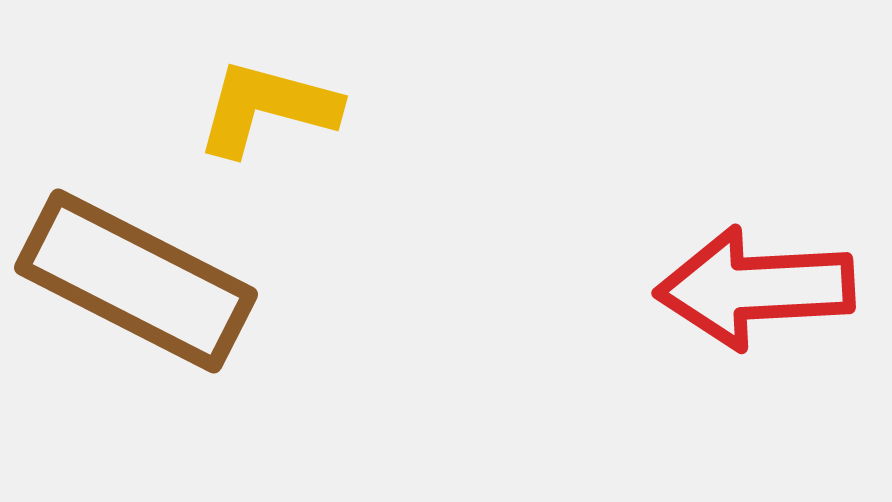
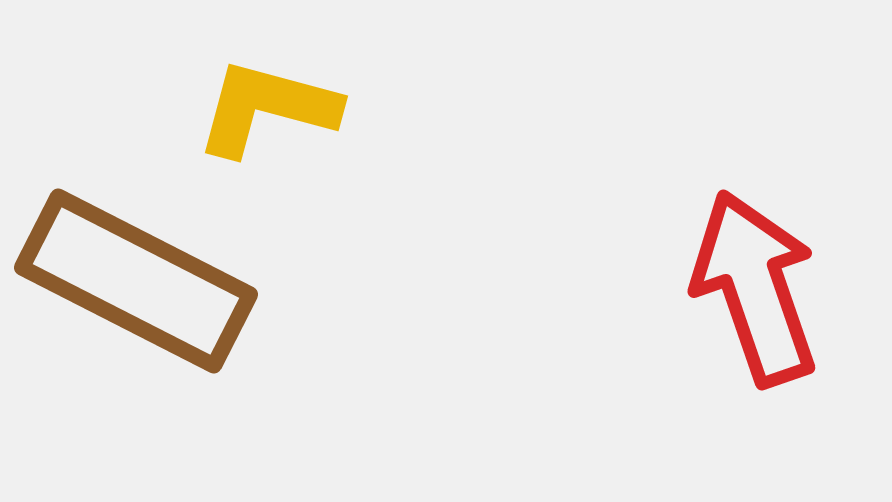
red arrow: rotated 74 degrees clockwise
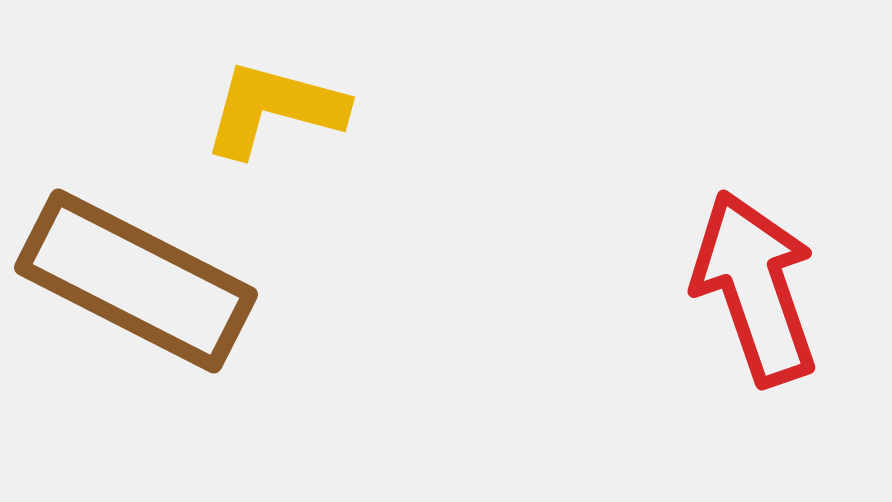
yellow L-shape: moved 7 px right, 1 px down
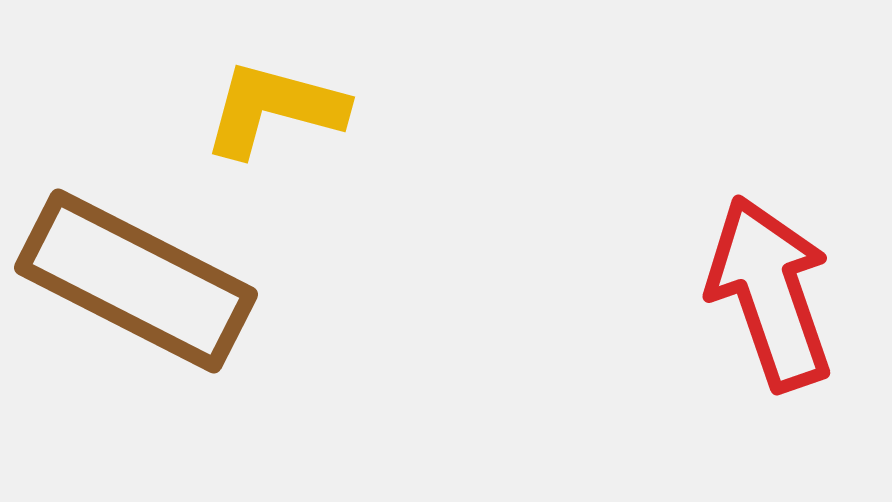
red arrow: moved 15 px right, 5 px down
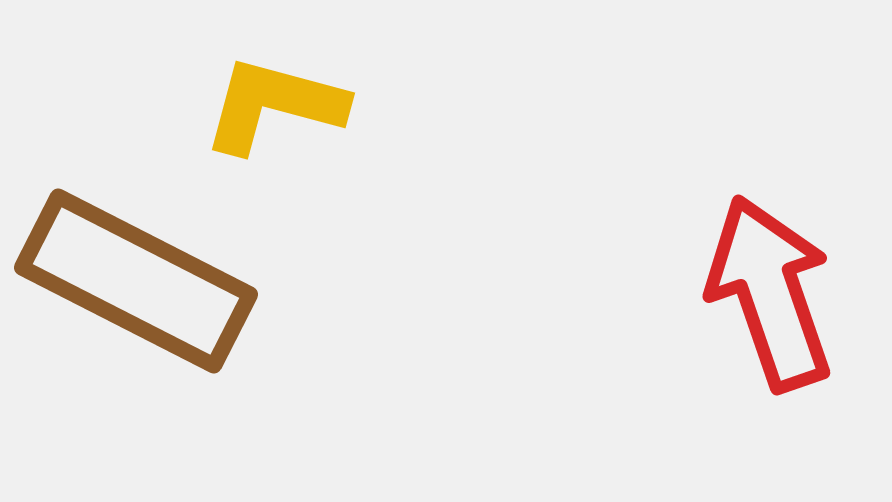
yellow L-shape: moved 4 px up
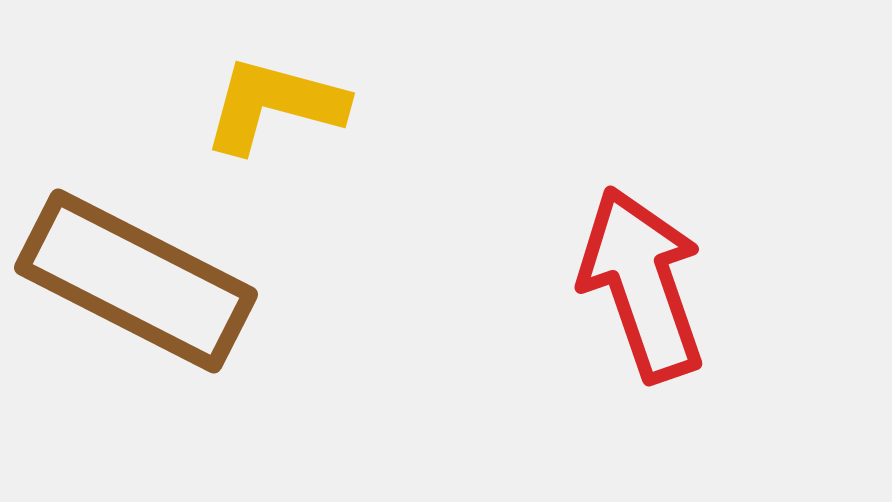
red arrow: moved 128 px left, 9 px up
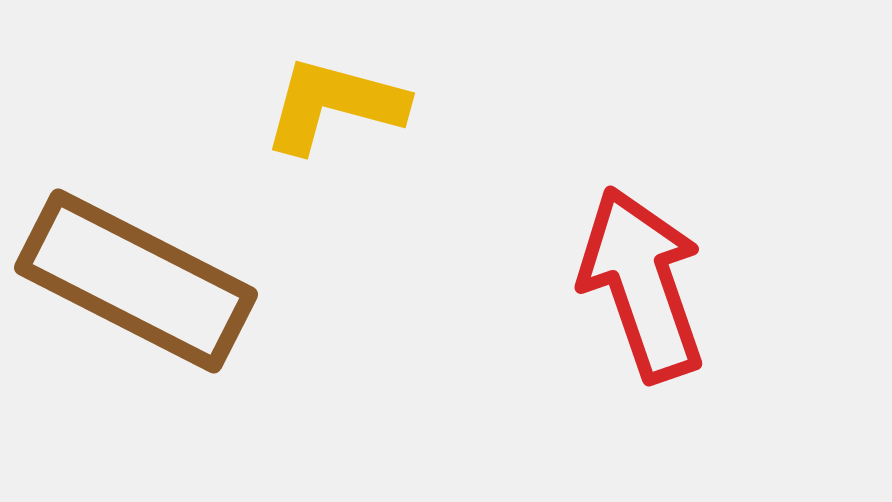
yellow L-shape: moved 60 px right
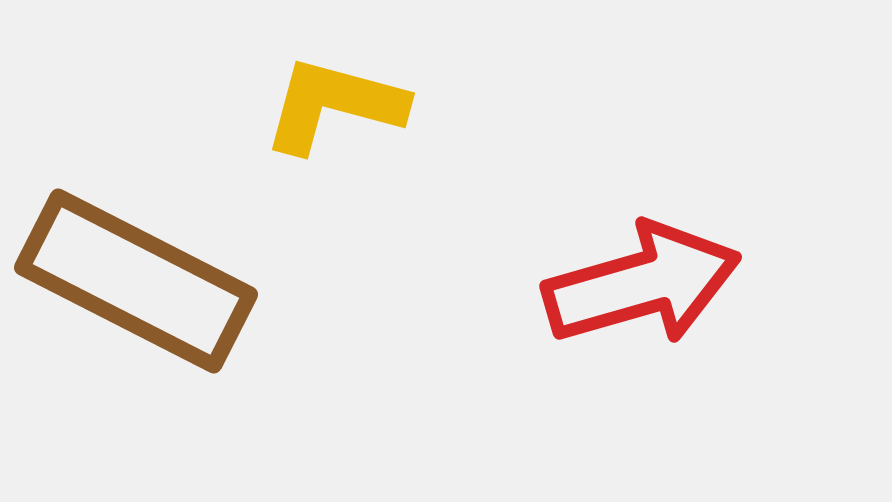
red arrow: rotated 93 degrees clockwise
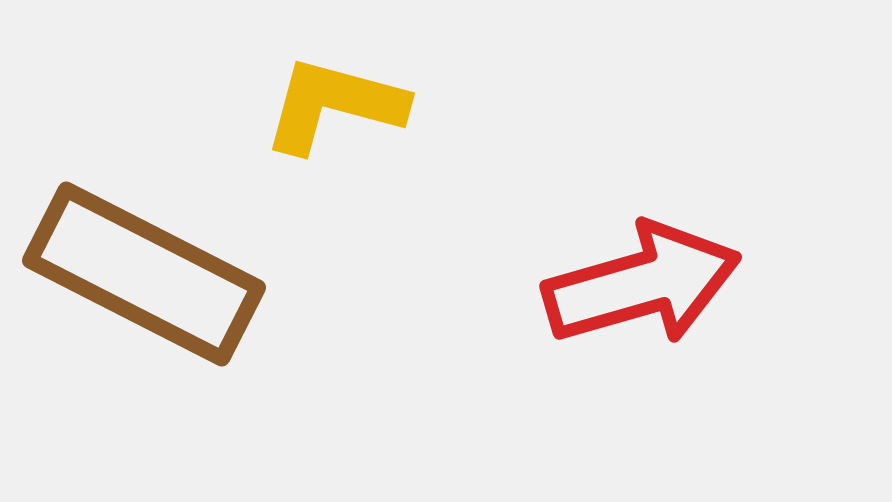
brown rectangle: moved 8 px right, 7 px up
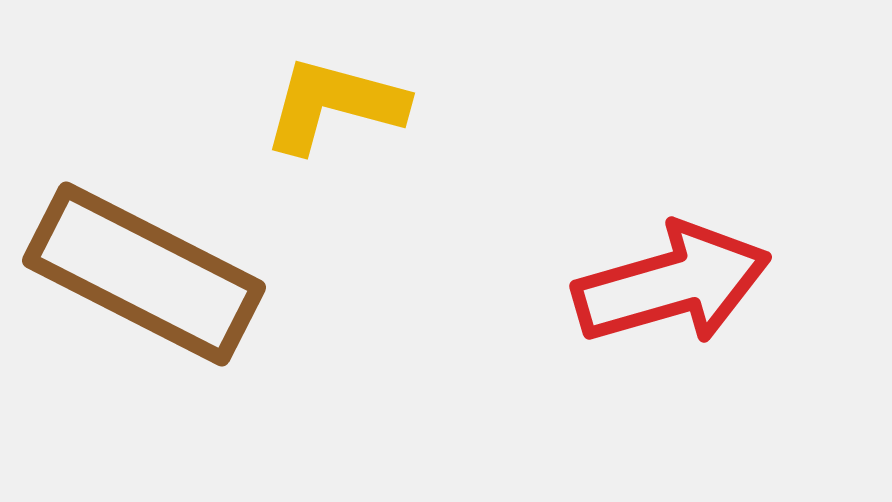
red arrow: moved 30 px right
